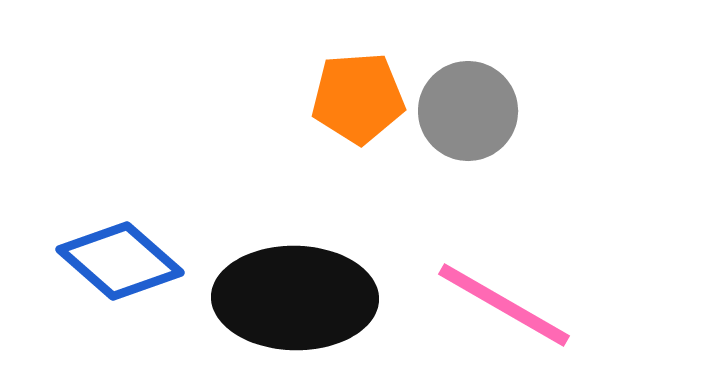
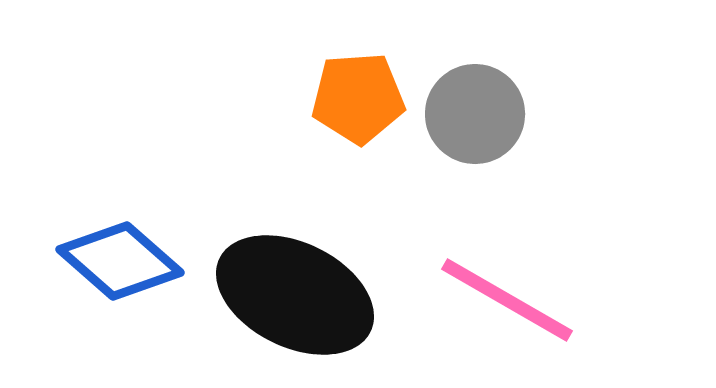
gray circle: moved 7 px right, 3 px down
black ellipse: moved 3 px up; rotated 25 degrees clockwise
pink line: moved 3 px right, 5 px up
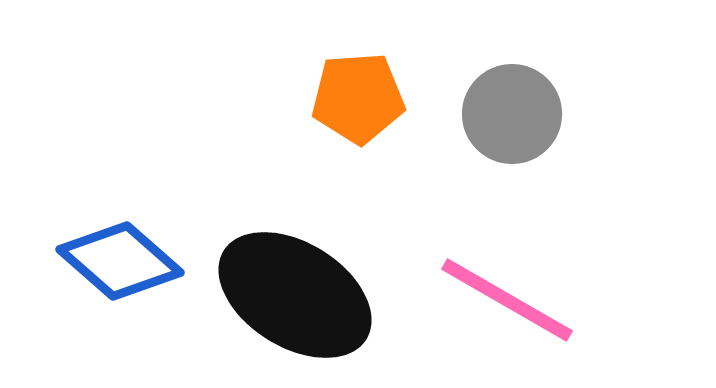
gray circle: moved 37 px right
black ellipse: rotated 6 degrees clockwise
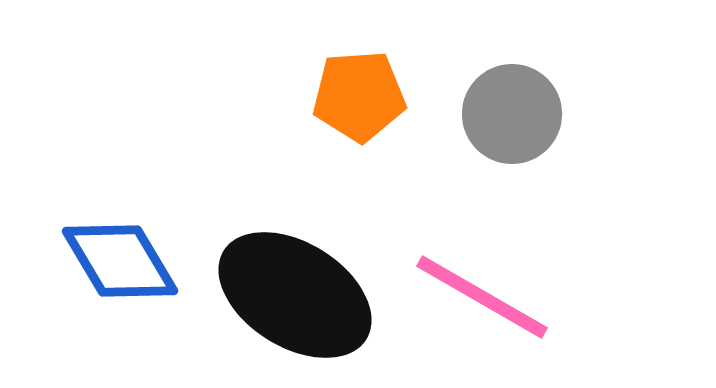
orange pentagon: moved 1 px right, 2 px up
blue diamond: rotated 18 degrees clockwise
pink line: moved 25 px left, 3 px up
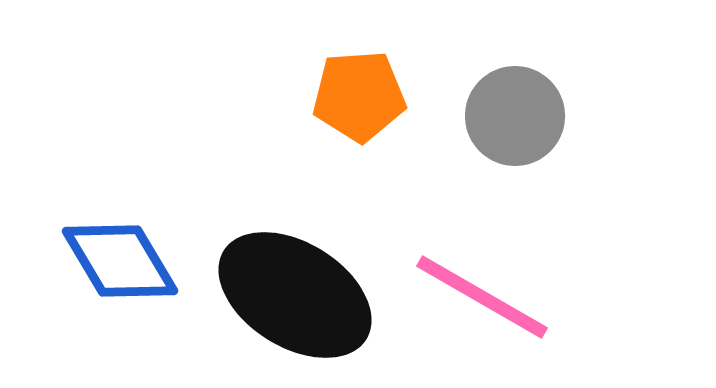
gray circle: moved 3 px right, 2 px down
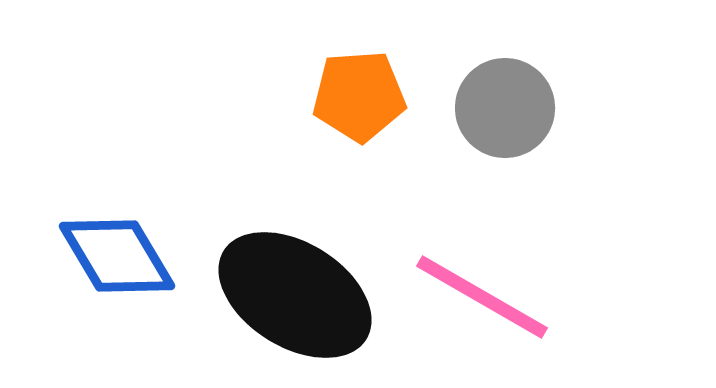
gray circle: moved 10 px left, 8 px up
blue diamond: moved 3 px left, 5 px up
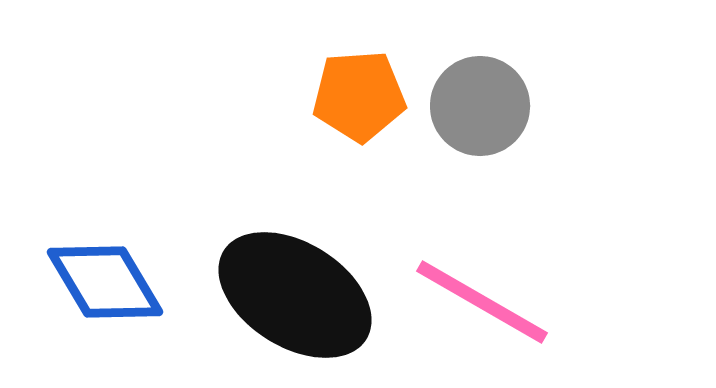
gray circle: moved 25 px left, 2 px up
blue diamond: moved 12 px left, 26 px down
pink line: moved 5 px down
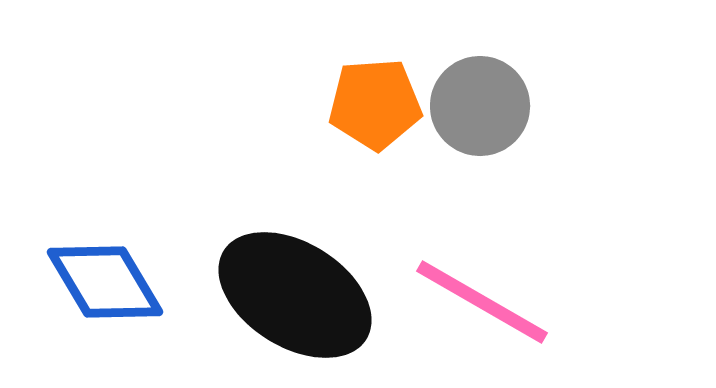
orange pentagon: moved 16 px right, 8 px down
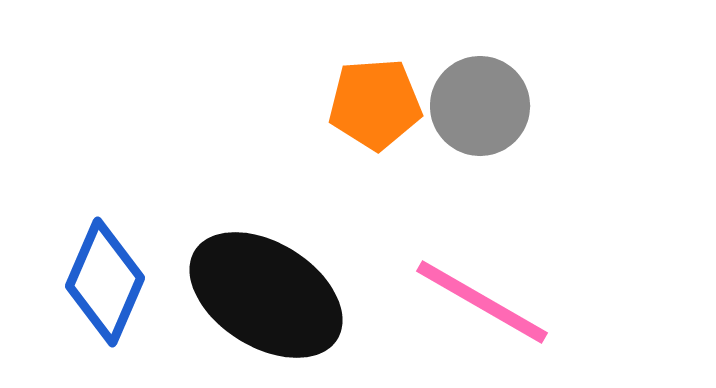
blue diamond: rotated 54 degrees clockwise
black ellipse: moved 29 px left
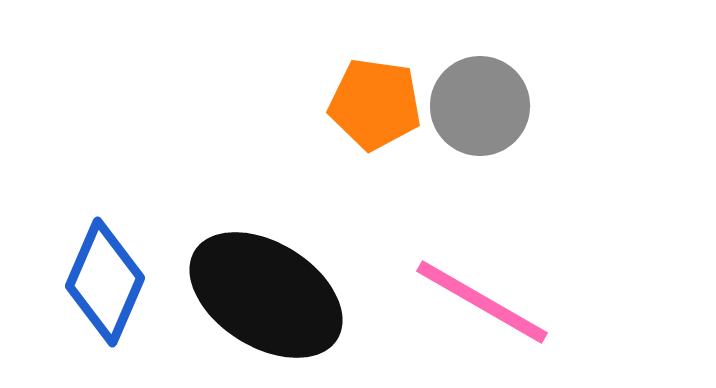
orange pentagon: rotated 12 degrees clockwise
